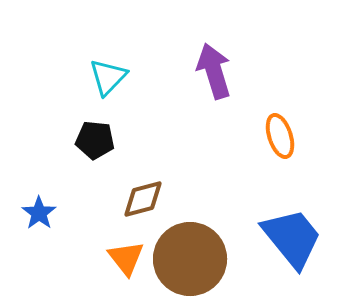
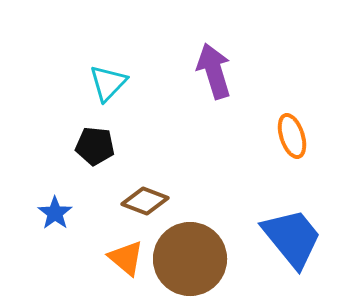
cyan triangle: moved 6 px down
orange ellipse: moved 12 px right
black pentagon: moved 6 px down
brown diamond: moved 2 px right, 2 px down; rotated 36 degrees clockwise
blue star: moved 16 px right
orange triangle: rotated 12 degrees counterclockwise
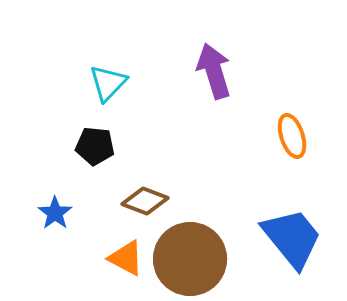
orange triangle: rotated 12 degrees counterclockwise
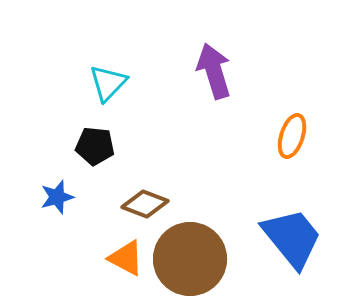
orange ellipse: rotated 36 degrees clockwise
brown diamond: moved 3 px down
blue star: moved 2 px right, 16 px up; rotated 20 degrees clockwise
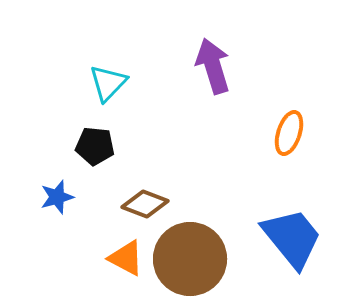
purple arrow: moved 1 px left, 5 px up
orange ellipse: moved 3 px left, 3 px up
